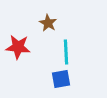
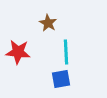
red star: moved 5 px down
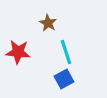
cyan line: rotated 15 degrees counterclockwise
blue square: moved 3 px right; rotated 18 degrees counterclockwise
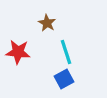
brown star: moved 1 px left
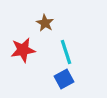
brown star: moved 2 px left
red star: moved 5 px right, 2 px up; rotated 15 degrees counterclockwise
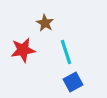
blue square: moved 9 px right, 3 px down
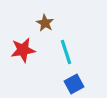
blue square: moved 1 px right, 2 px down
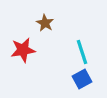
cyan line: moved 16 px right
blue square: moved 8 px right, 5 px up
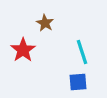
red star: rotated 25 degrees counterclockwise
blue square: moved 4 px left, 3 px down; rotated 24 degrees clockwise
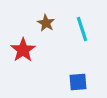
brown star: moved 1 px right
cyan line: moved 23 px up
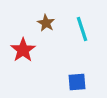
blue square: moved 1 px left
